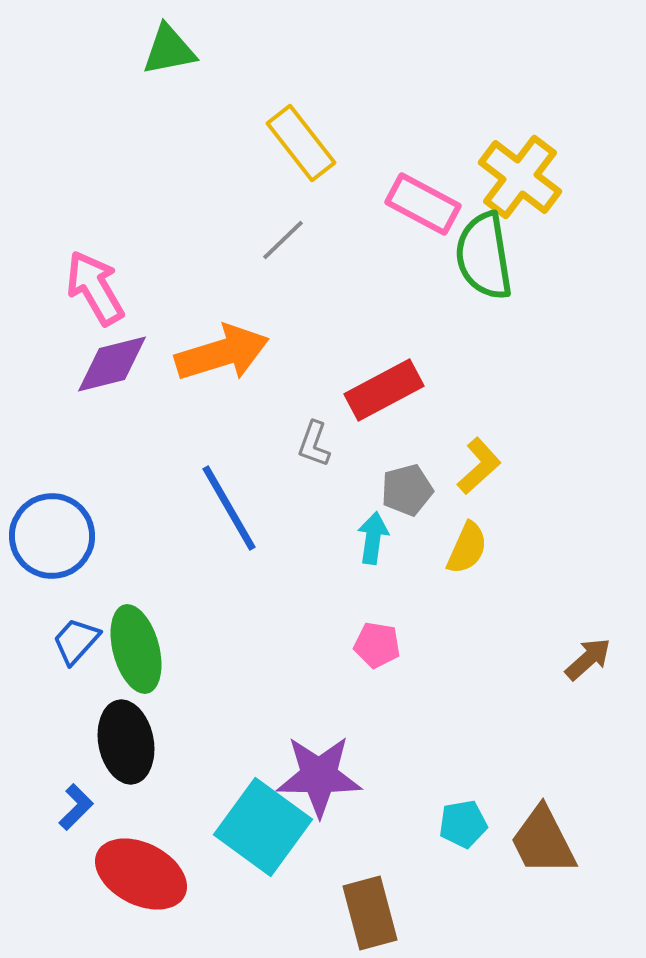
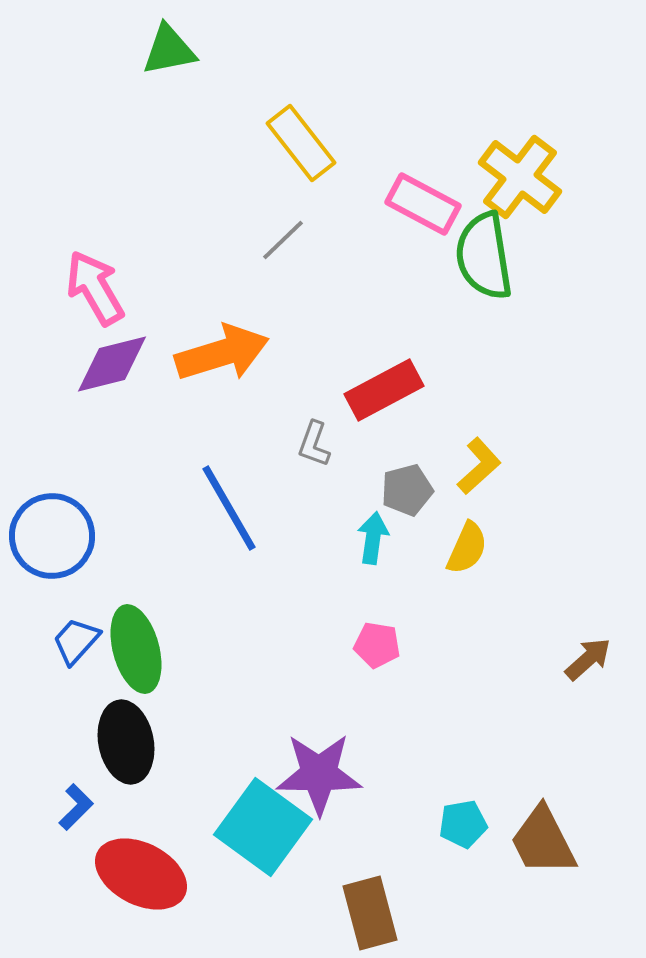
purple star: moved 2 px up
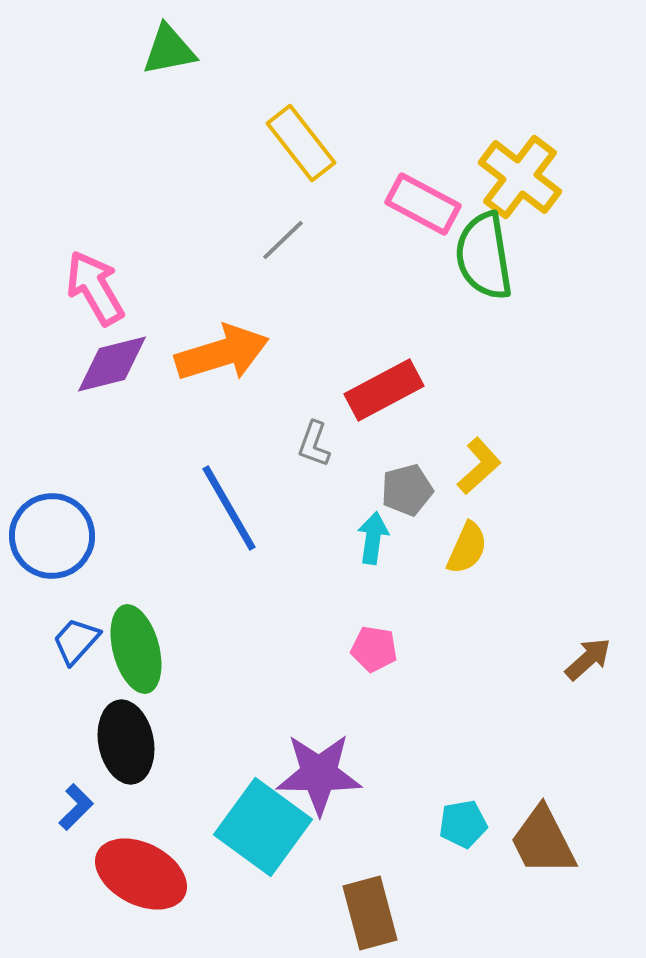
pink pentagon: moved 3 px left, 4 px down
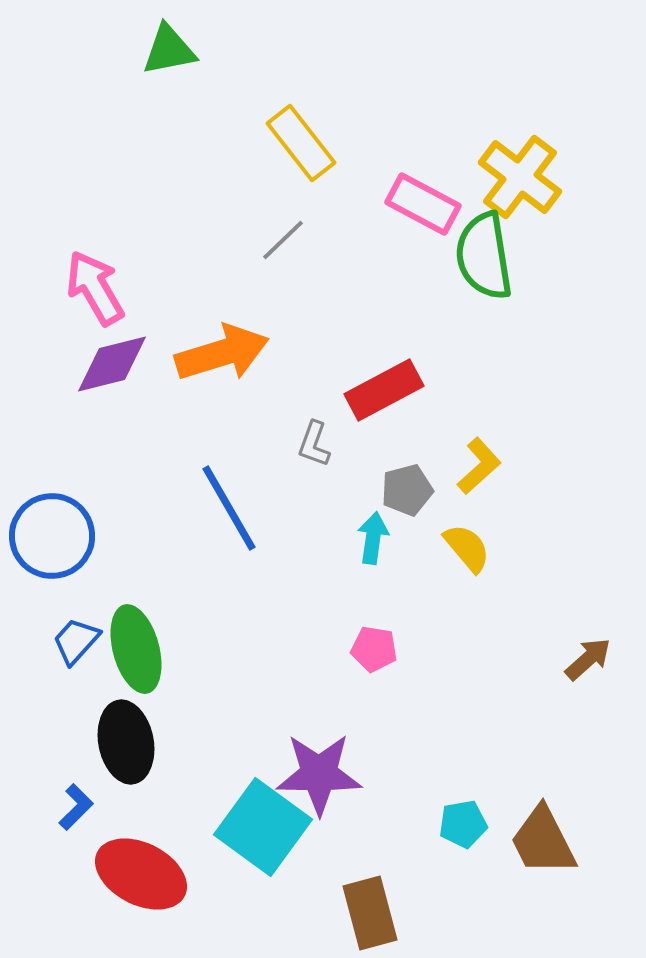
yellow semicircle: rotated 64 degrees counterclockwise
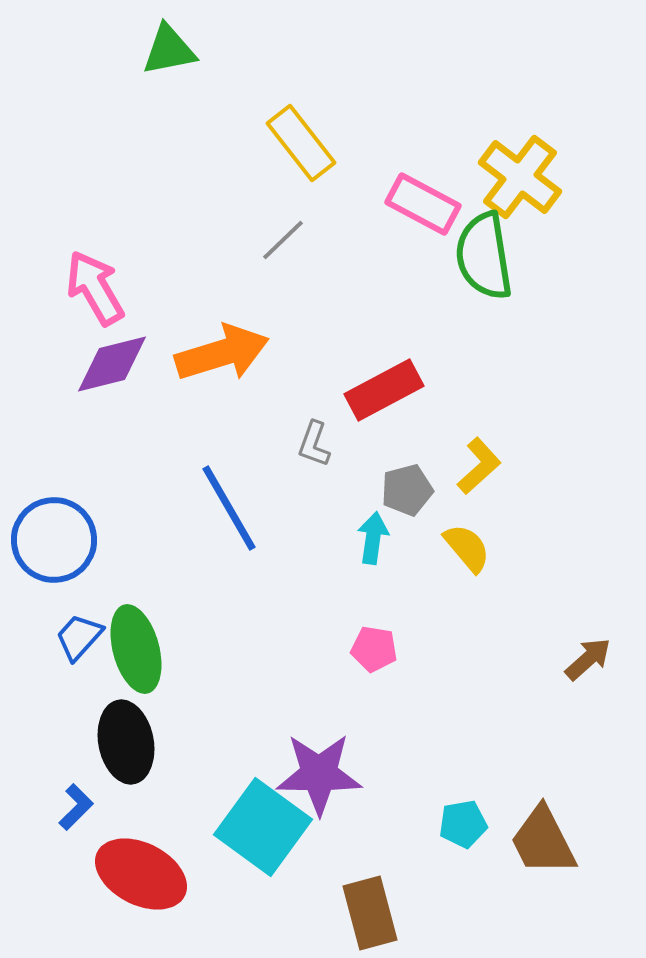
blue circle: moved 2 px right, 4 px down
blue trapezoid: moved 3 px right, 4 px up
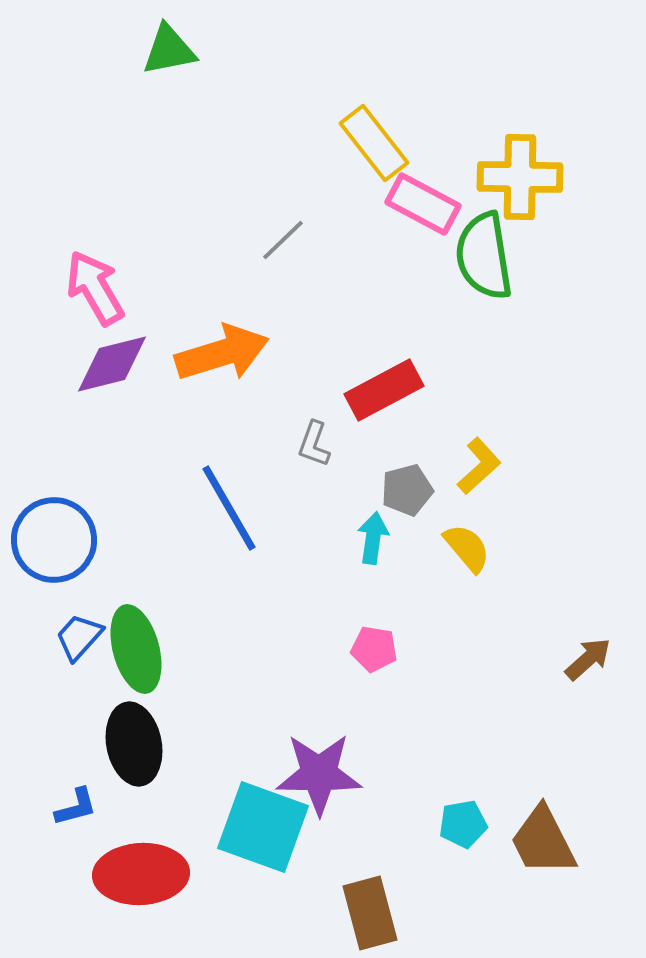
yellow rectangle: moved 73 px right
yellow cross: rotated 36 degrees counterclockwise
black ellipse: moved 8 px right, 2 px down
blue L-shape: rotated 30 degrees clockwise
cyan square: rotated 16 degrees counterclockwise
red ellipse: rotated 30 degrees counterclockwise
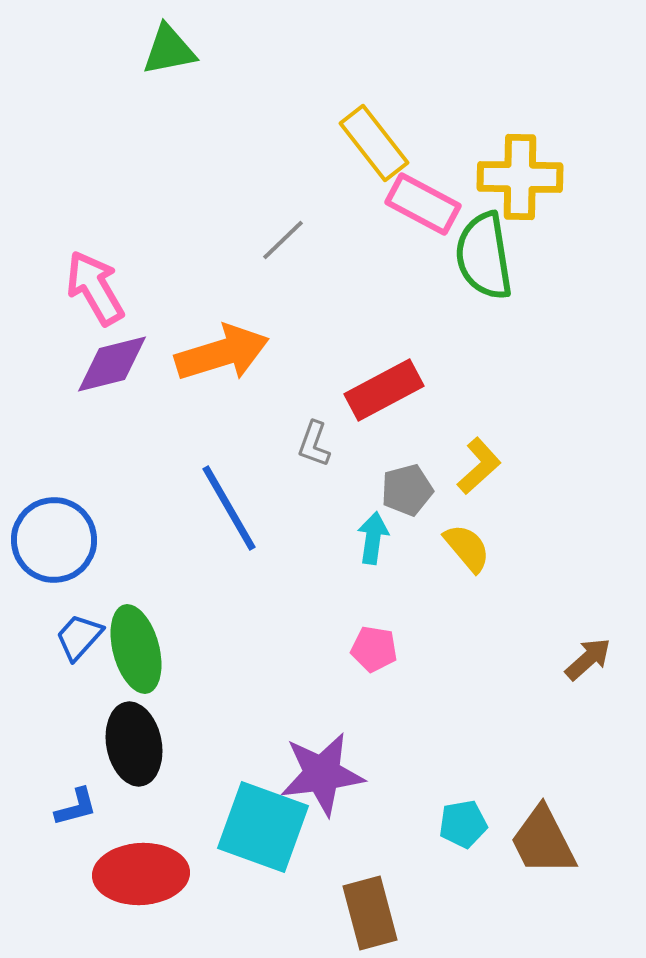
purple star: moved 3 px right; rotated 8 degrees counterclockwise
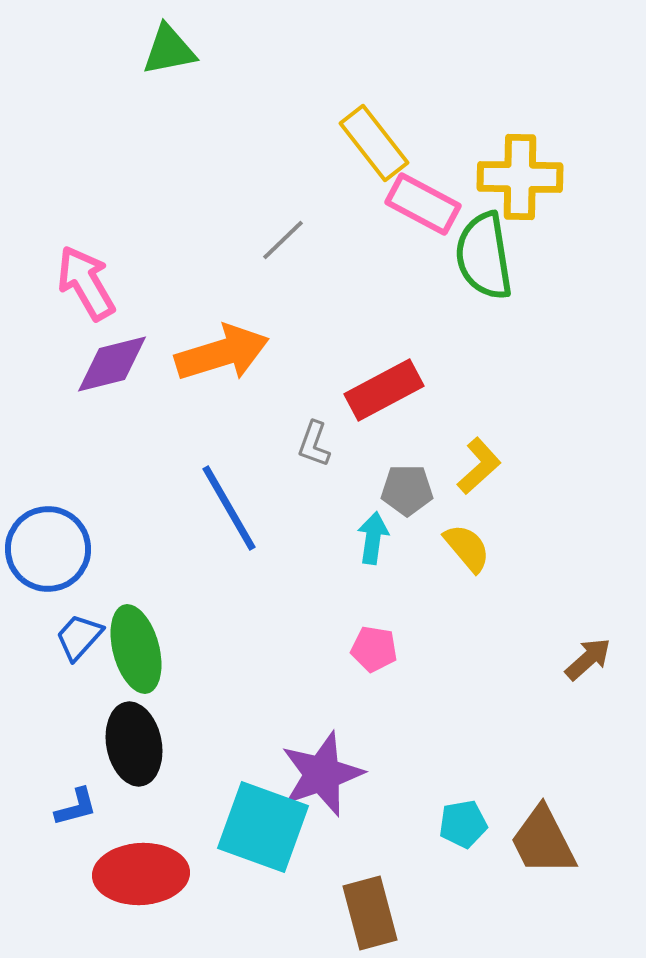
pink arrow: moved 9 px left, 5 px up
gray pentagon: rotated 15 degrees clockwise
blue circle: moved 6 px left, 9 px down
purple star: rotated 12 degrees counterclockwise
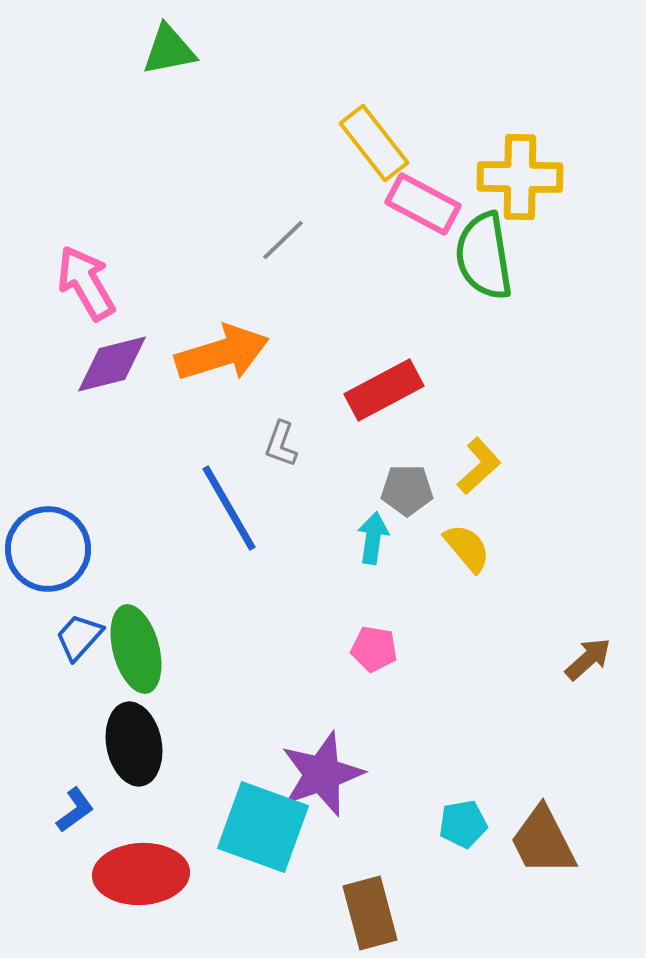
gray L-shape: moved 33 px left
blue L-shape: moved 1 px left, 3 px down; rotated 21 degrees counterclockwise
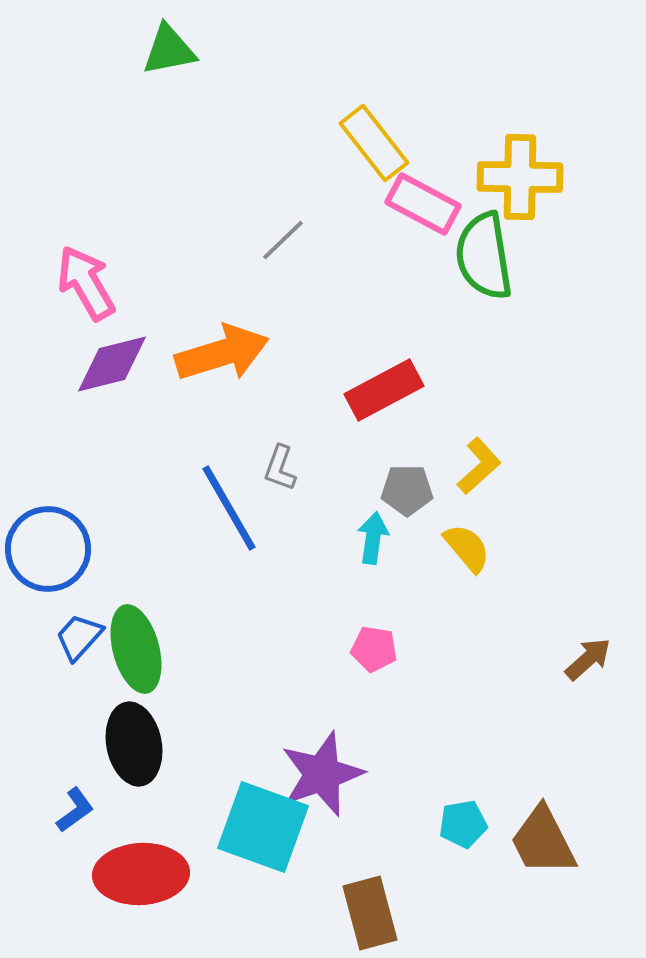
gray L-shape: moved 1 px left, 24 px down
